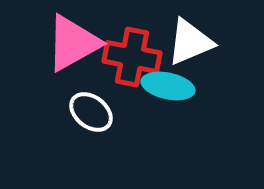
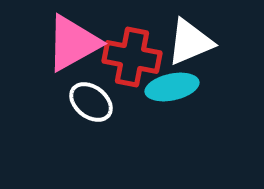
cyan ellipse: moved 4 px right, 1 px down; rotated 24 degrees counterclockwise
white ellipse: moved 10 px up
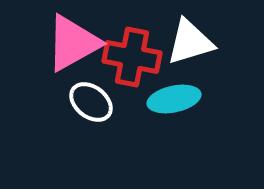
white triangle: rotated 6 degrees clockwise
cyan ellipse: moved 2 px right, 12 px down
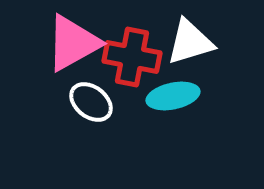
cyan ellipse: moved 1 px left, 3 px up
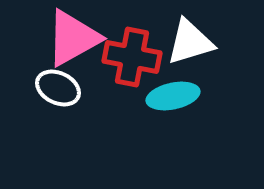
pink triangle: moved 5 px up
white ellipse: moved 33 px left, 14 px up; rotated 12 degrees counterclockwise
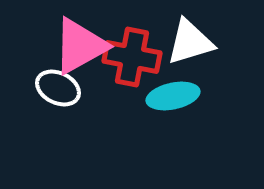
pink triangle: moved 7 px right, 8 px down
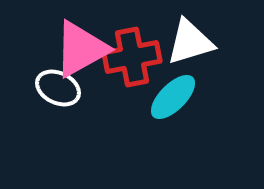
pink triangle: moved 1 px right, 3 px down
red cross: rotated 22 degrees counterclockwise
cyan ellipse: moved 1 px down; rotated 33 degrees counterclockwise
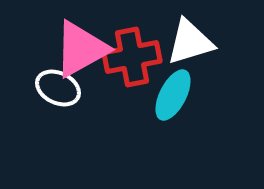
cyan ellipse: moved 2 px up; rotated 18 degrees counterclockwise
